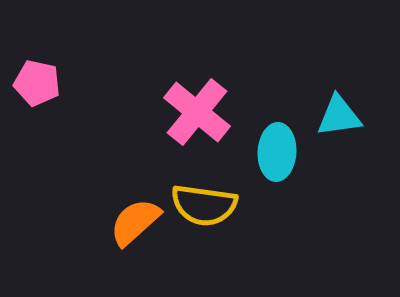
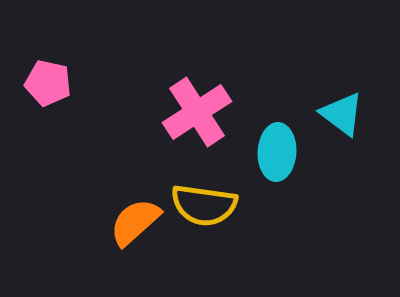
pink pentagon: moved 11 px right
pink cross: rotated 18 degrees clockwise
cyan triangle: moved 3 px right, 2 px up; rotated 45 degrees clockwise
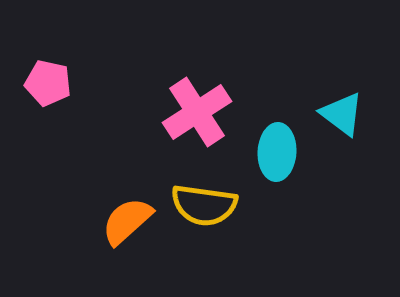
orange semicircle: moved 8 px left, 1 px up
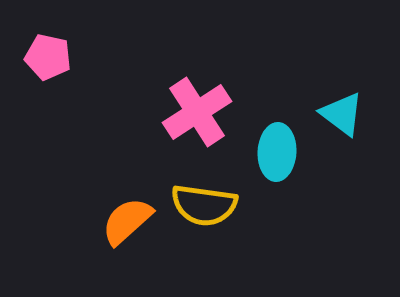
pink pentagon: moved 26 px up
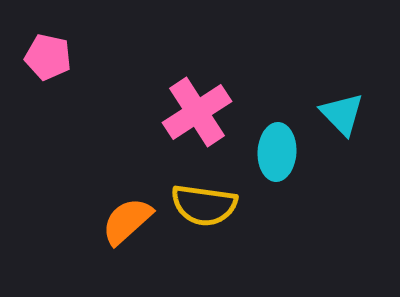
cyan triangle: rotated 9 degrees clockwise
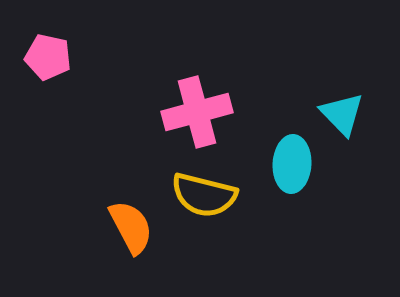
pink cross: rotated 18 degrees clockwise
cyan ellipse: moved 15 px right, 12 px down
yellow semicircle: moved 10 px up; rotated 6 degrees clockwise
orange semicircle: moved 4 px right, 6 px down; rotated 104 degrees clockwise
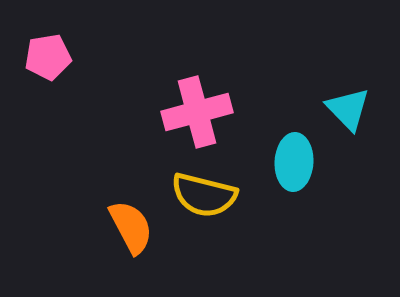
pink pentagon: rotated 21 degrees counterclockwise
cyan triangle: moved 6 px right, 5 px up
cyan ellipse: moved 2 px right, 2 px up
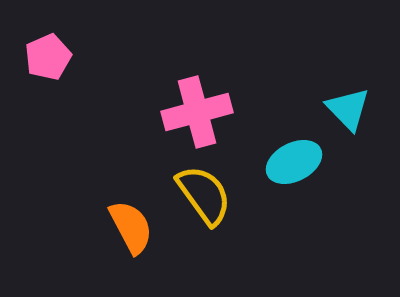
pink pentagon: rotated 15 degrees counterclockwise
cyan ellipse: rotated 60 degrees clockwise
yellow semicircle: rotated 140 degrees counterclockwise
